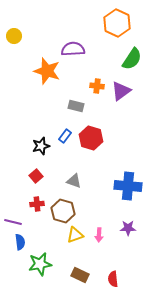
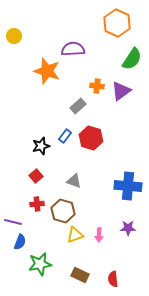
gray rectangle: moved 2 px right; rotated 56 degrees counterclockwise
blue semicircle: rotated 28 degrees clockwise
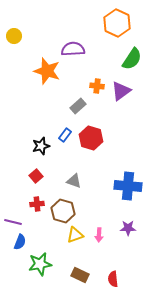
blue rectangle: moved 1 px up
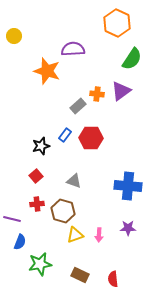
orange cross: moved 8 px down
red hexagon: rotated 15 degrees counterclockwise
purple line: moved 1 px left, 3 px up
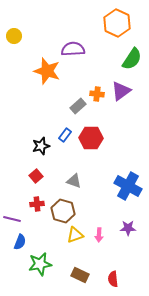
blue cross: rotated 24 degrees clockwise
